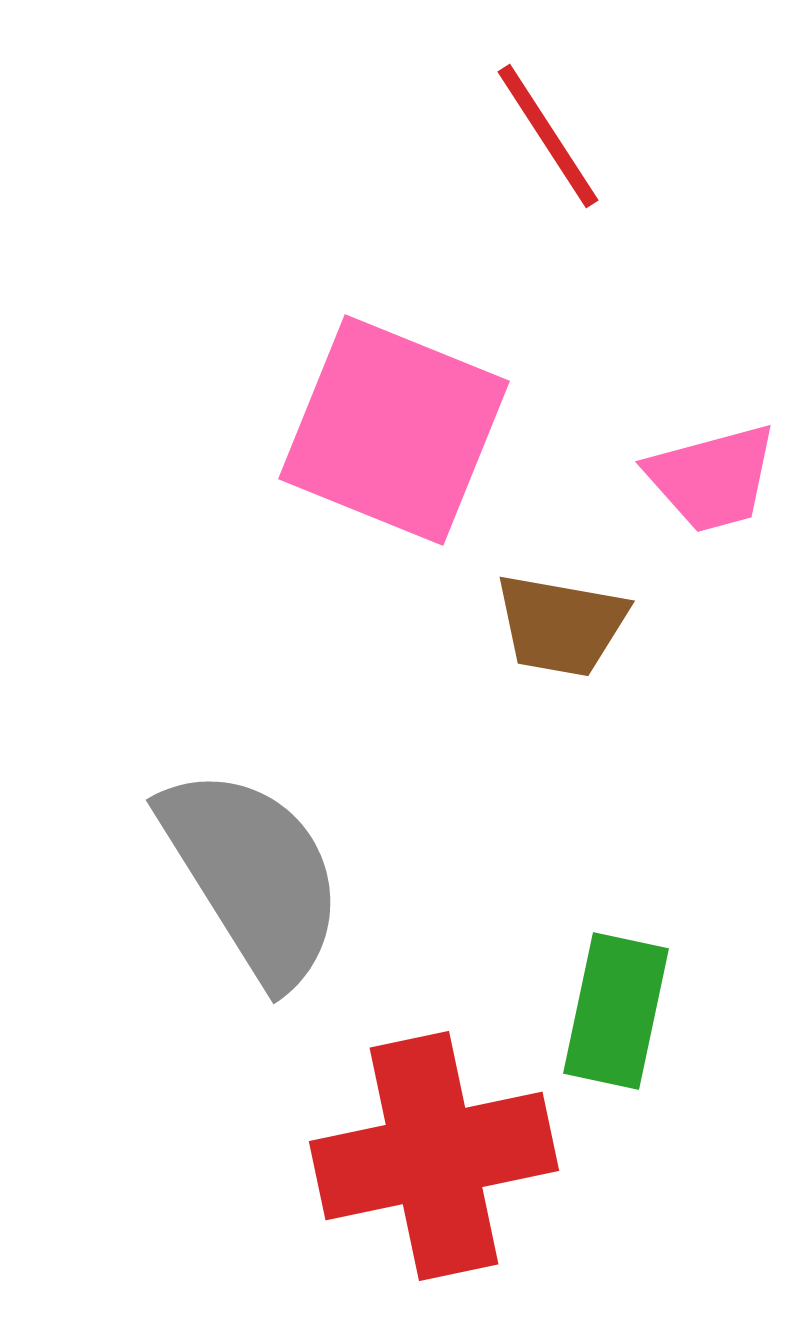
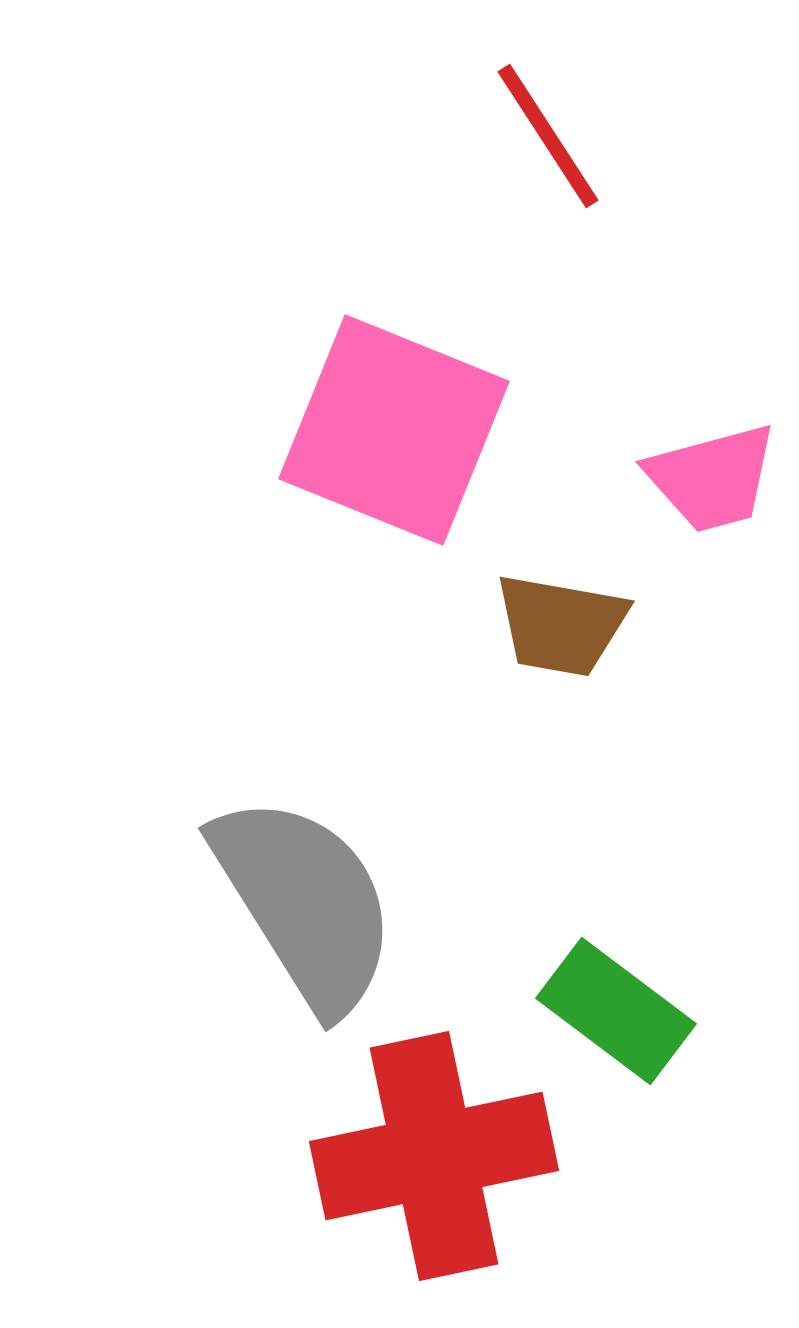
gray semicircle: moved 52 px right, 28 px down
green rectangle: rotated 65 degrees counterclockwise
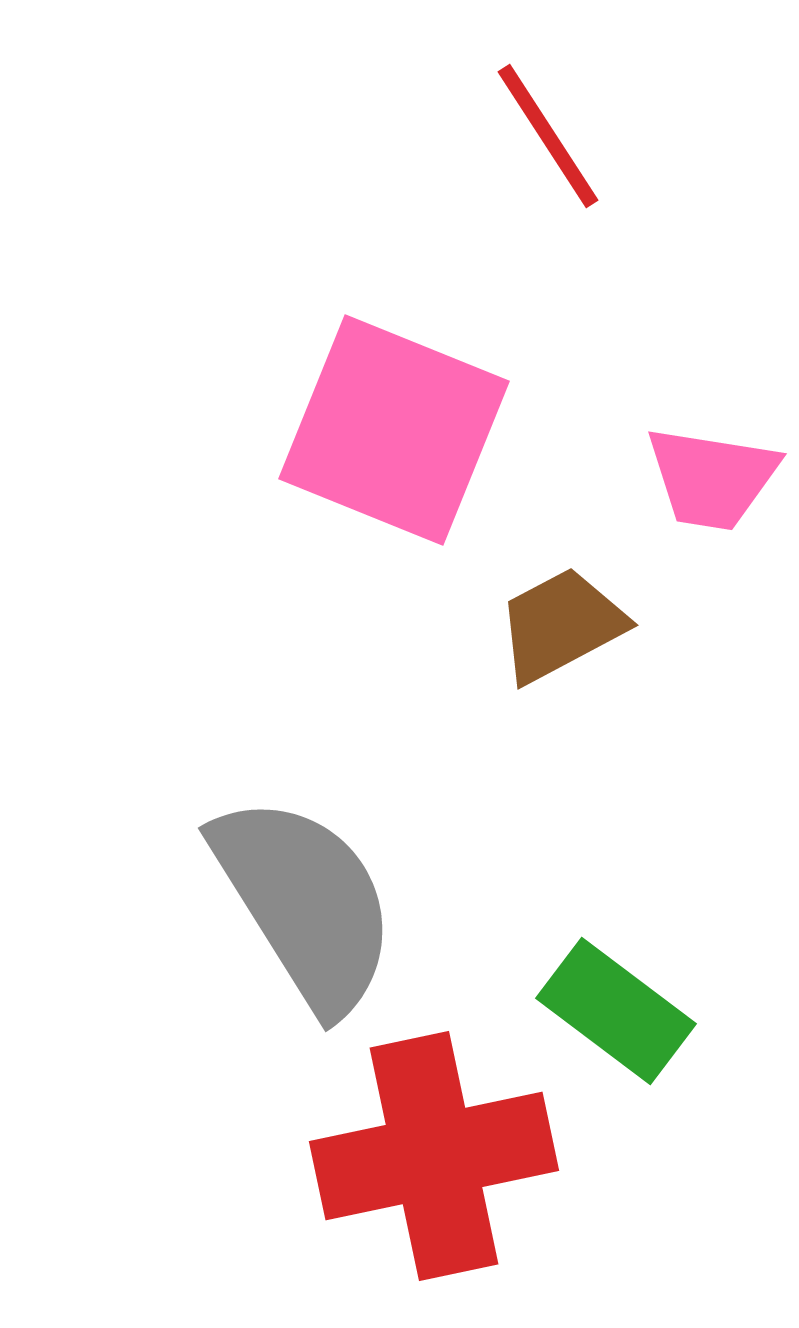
pink trapezoid: rotated 24 degrees clockwise
brown trapezoid: rotated 142 degrees clockwise
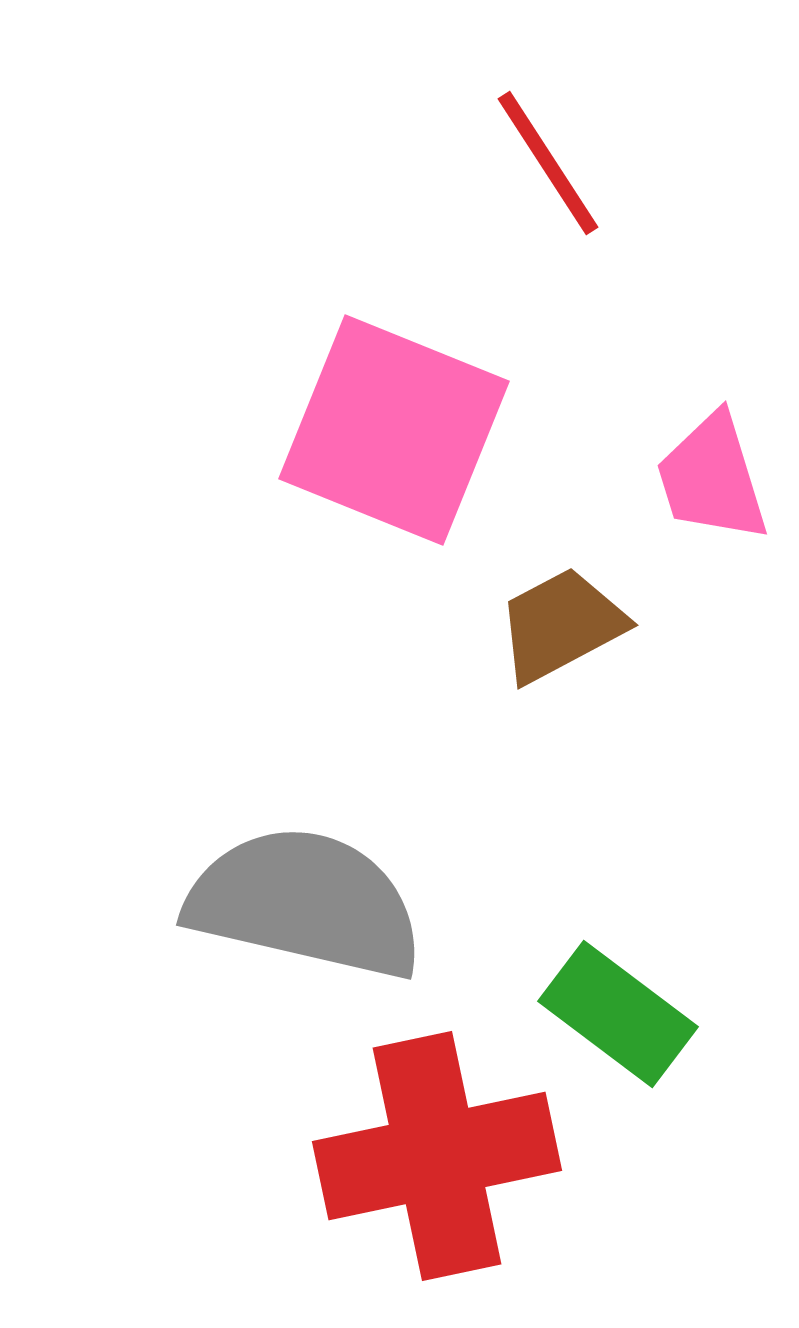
red line: moved 27 px down
pink trapezoid: rotated 64 degrees clockwise
gray semicircle: rotated 45 degrees counterclockwise
green rectangle: moved 2 px right, 3 px down
red cross: moved 3 px right
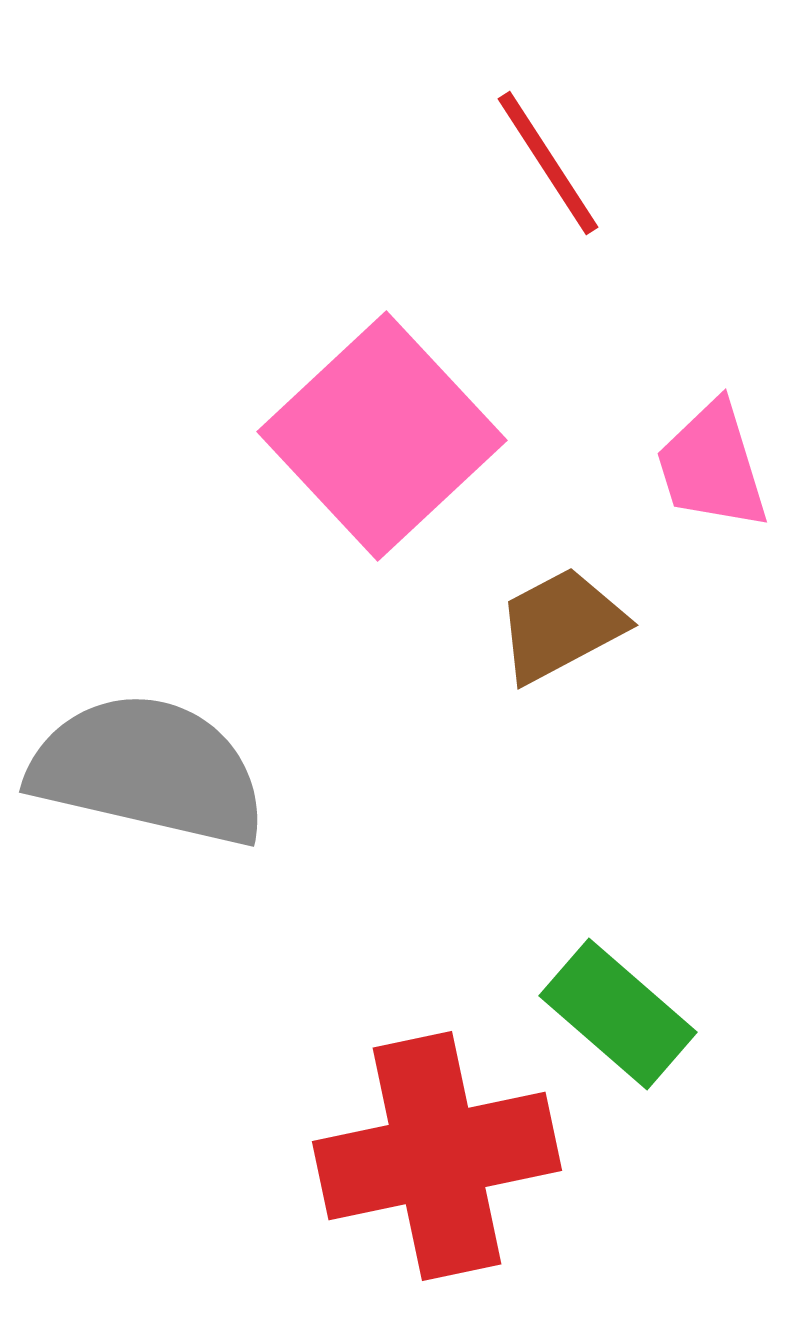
pink square: moved 12 px left, 6 px down; rotated 25 degrees clockwise
pink trapezoid: moved 12 px up
gray semicircle: moved 157 px left, 133 px up
green rectangle: rotated 4 degrees clockwise
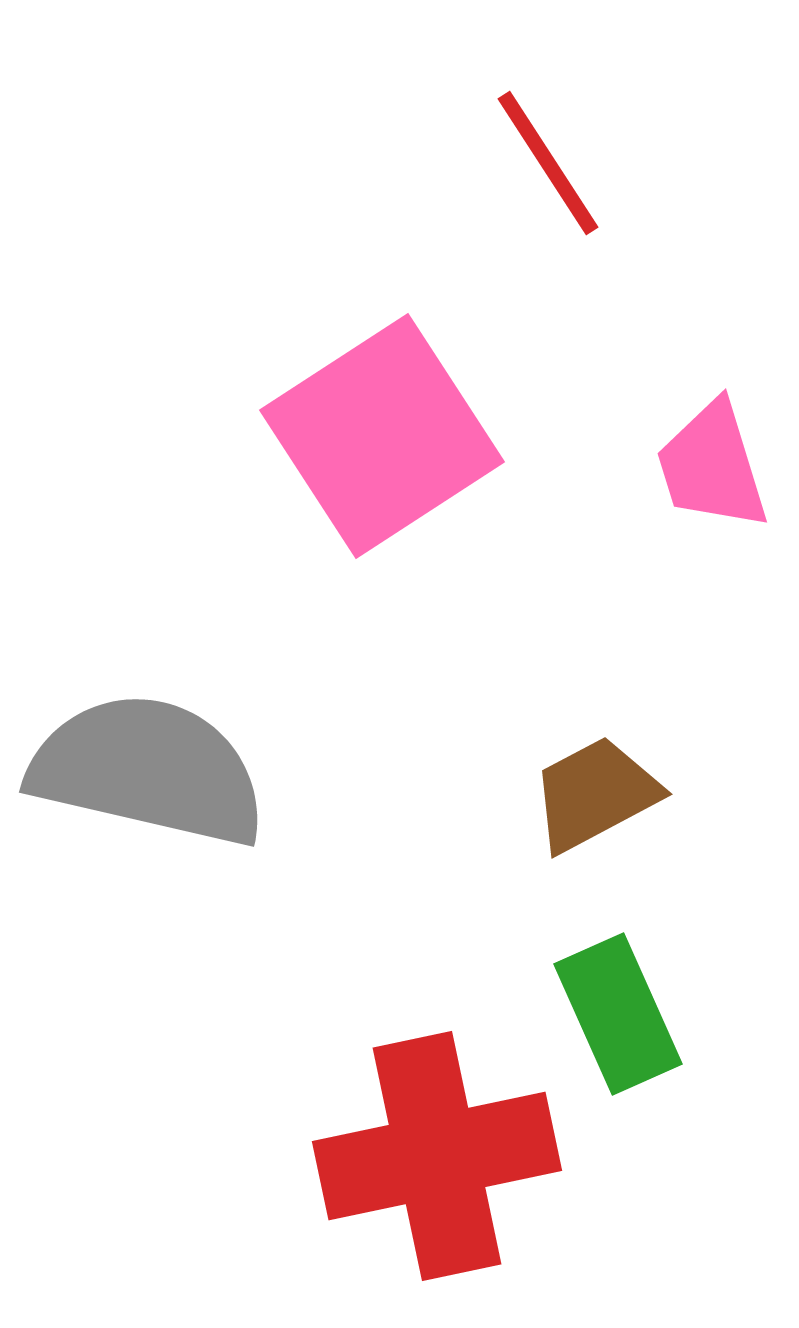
pink square: rotated 10 degrees clockwise
brown trapezoid: moved 34 px right, 169 px down
green rectangle: rotated 25 degrees clockwise
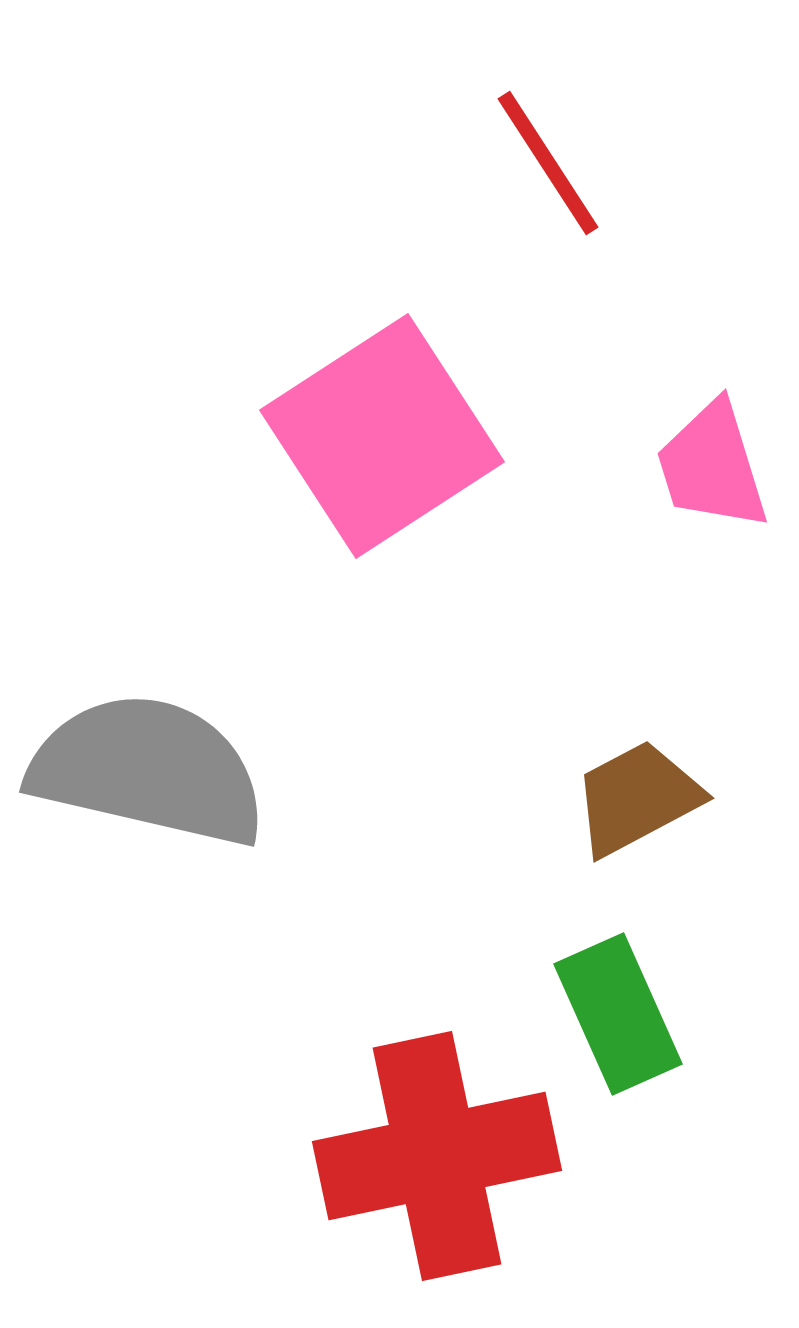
brown trapezoid: moved 42 px right, 4 px down
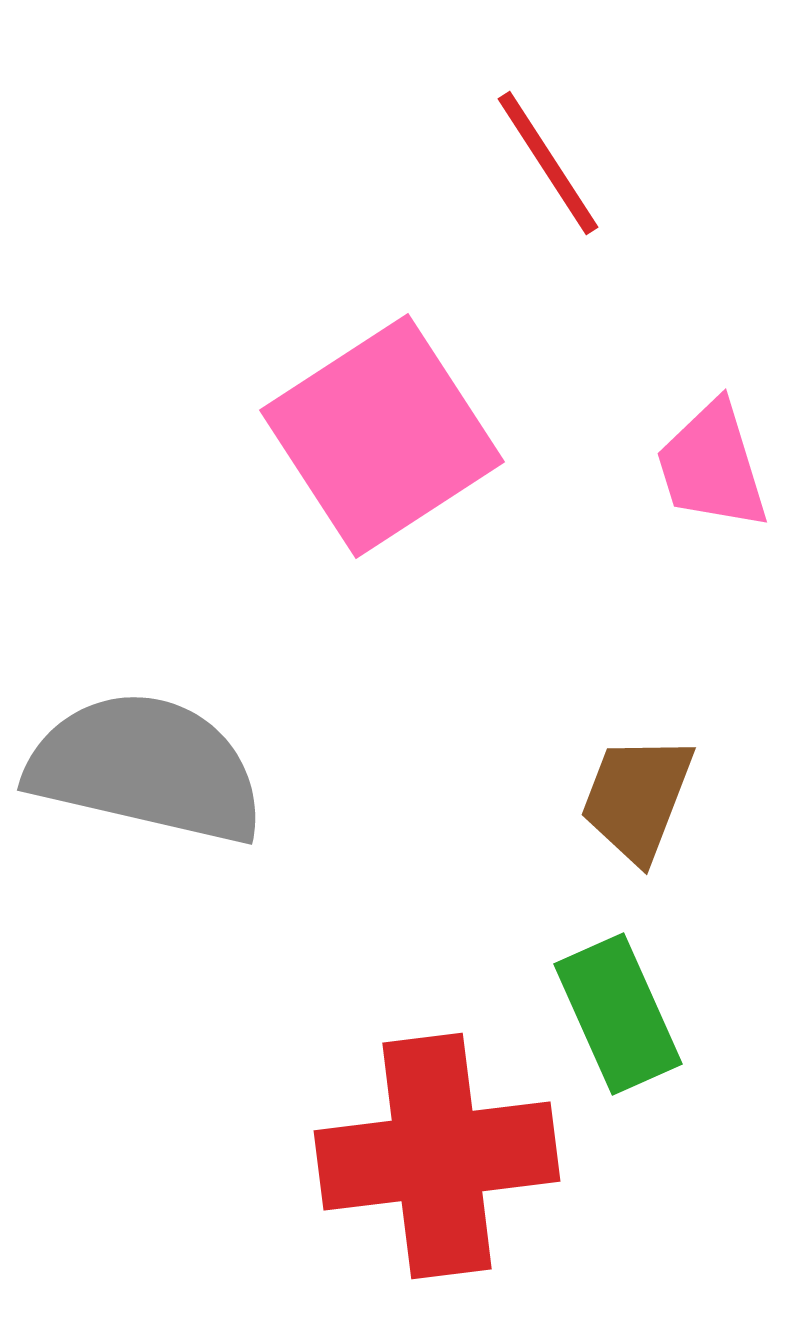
gray semicircle: moved 2 px left, 2 px up
brown trapezoid: rotated 41 degrees counterclockwise
red cross: rotated 5 degrees clockwise
